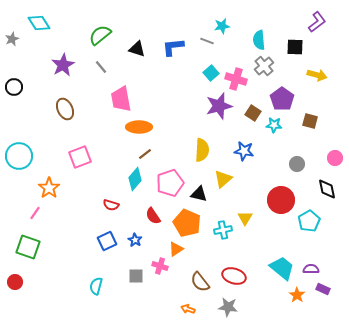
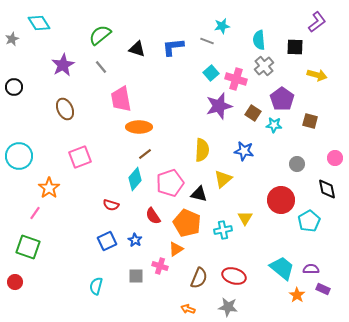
brown semicircle at (200, 282): moved 1 px left, 4 px up; rotated 120 degrees counterclockwise
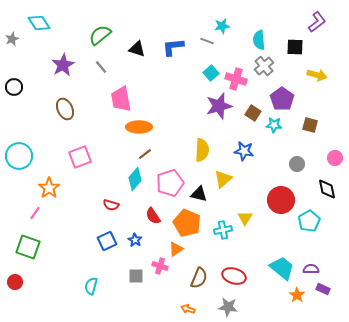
brown square at (310, 121): moved 4 px down
cyan semicircle at (96, 286): moved 5 px left
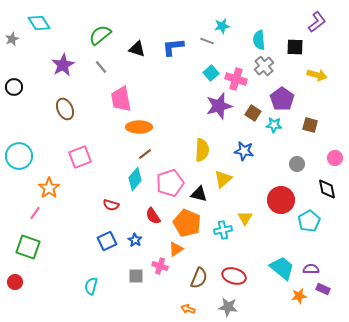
orange star at (297, 295): moved 2 px right, 1 px down; rotated 28 degrees clockwise
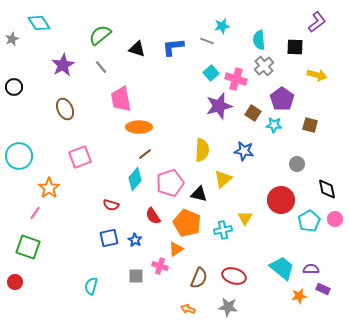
pink circle at (335, 158): moved 61 px down
blue square at (107, 241): moved 2 px right, 3 px up; rotated 12 degrees clockwise
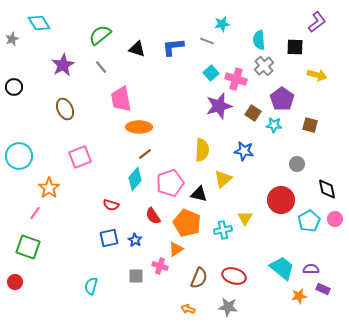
cyan star at (222, 26): moved 2 px up
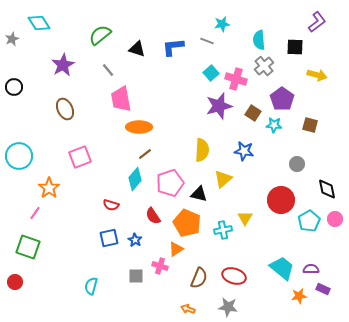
gray line at (101, 67): moved 7 px right, 3 px down
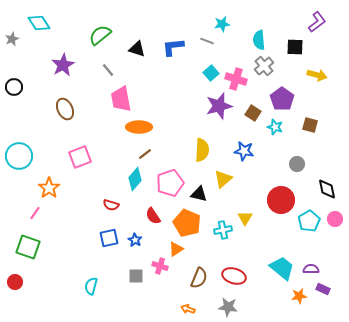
cyan star at (274, 125): moved 1 px right, 2 px down; rotated 14 degrees clockwise
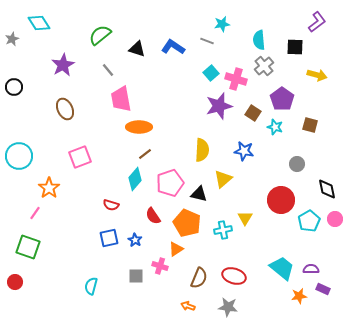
blue L-shape at (173, 47): rotated 40 degrees clockwise
orange arrow at (188, 309): moved 3 px up
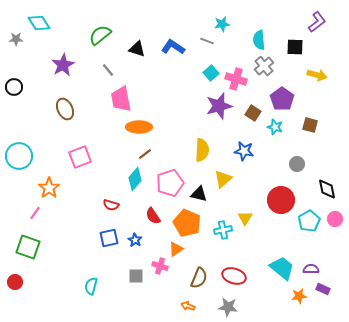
gray star at (12, 39): moved 4 px right; rotated 24 degrees clockwise
